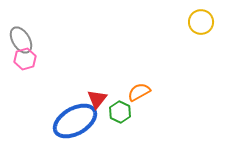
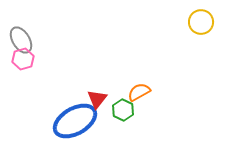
pink hexagon: moved 2 px left
green hexagon: moved 3 px right, 2 px up
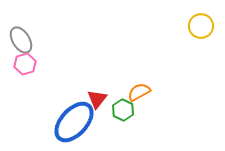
yellow circle: moved 4 px down
pink hexagon: moved 2 px right, 5 px down
blue ellipse: moved 1 px left, 1 px down; rotated 18 degrees counterclockwise
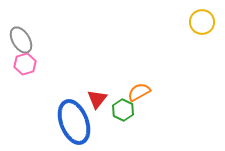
yellow circle: moved 1 px right, 4 px up
blue ellipse: rotated 63 degrees counterclockwise
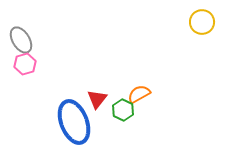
orange semicircle: moved 2 px down
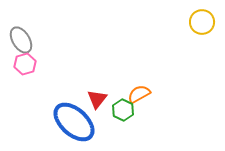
blue ellipse: rotated 27 degrees counterclockwise
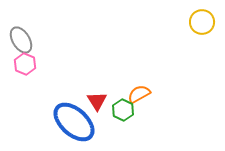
pink hexagon: rotated 20 degrees counterclockwise
red triangle: moved 2 px down; rotated 10 degrees counterclockwise
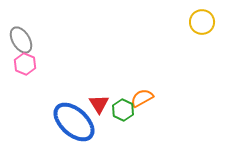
orange semicircle: moved 3 px right, 4 px down
red triangle: moved 2 px right, 3 px down
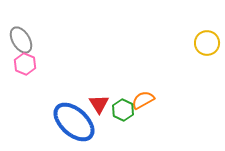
yellow circle: moved 5 px right, 21 px down
orange semicircle: moved 1 px right, 2 px down
